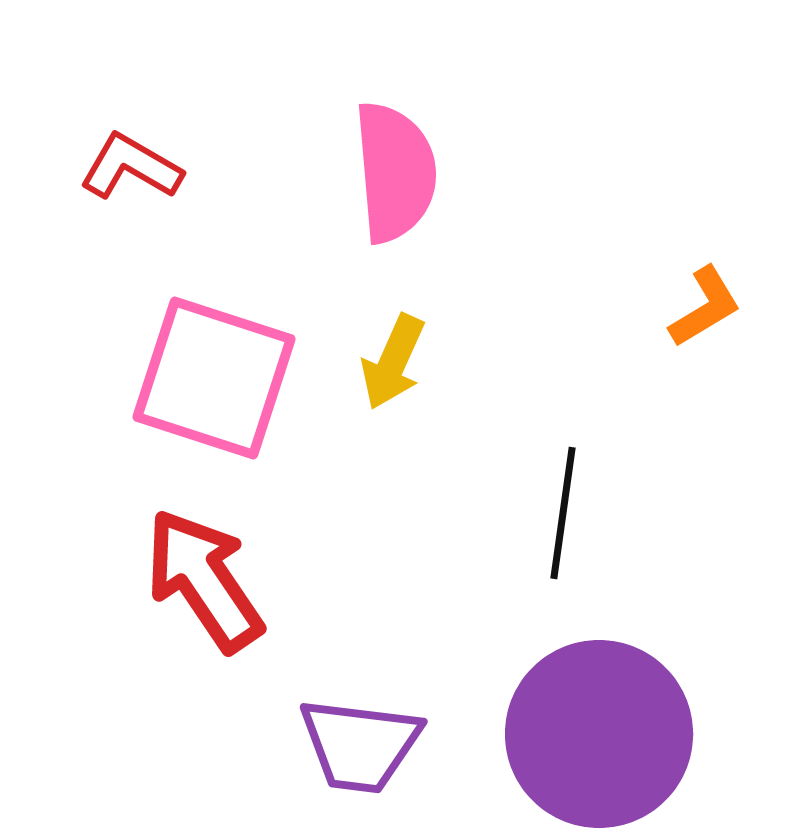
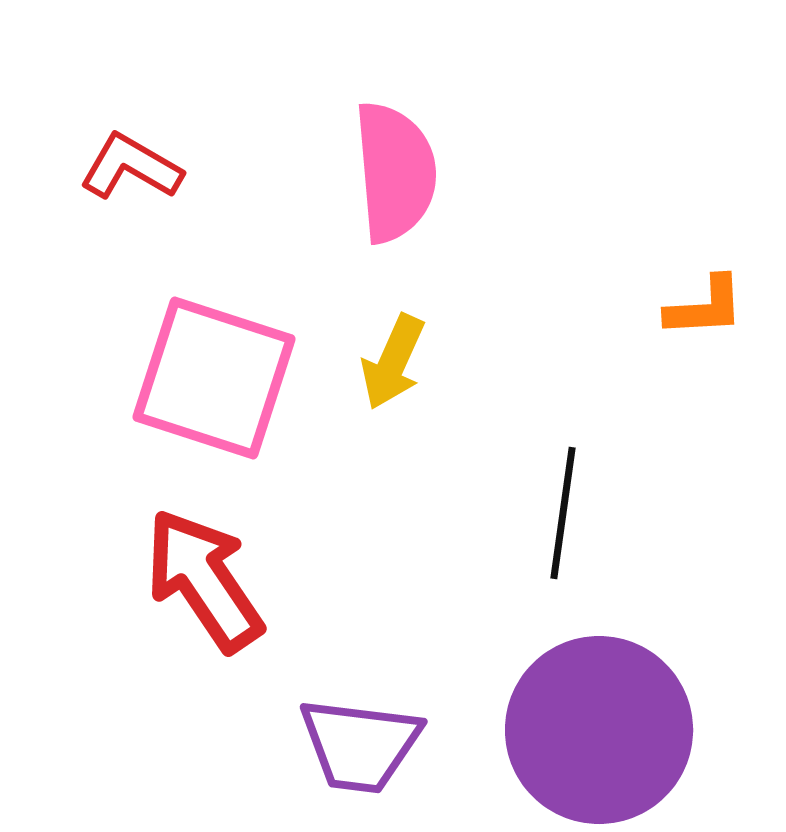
orange L-shape: rotated 28 degrees clockwise
purple circle: moved 4 px up
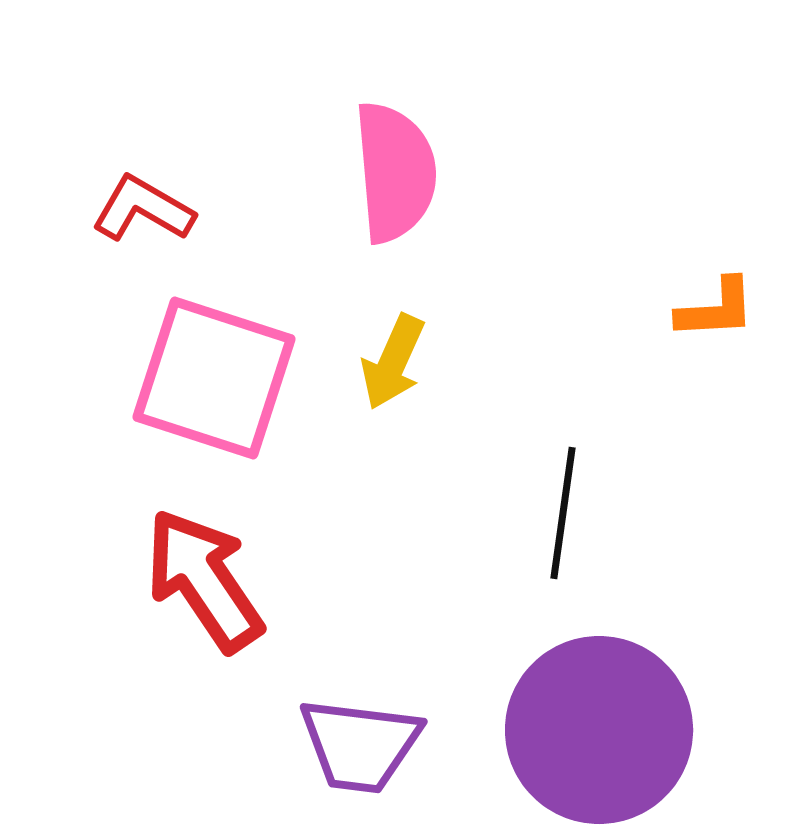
red L-shape: moved 12 px right, 42 px down
orange L-shape: moved 11 px right, 2 px down
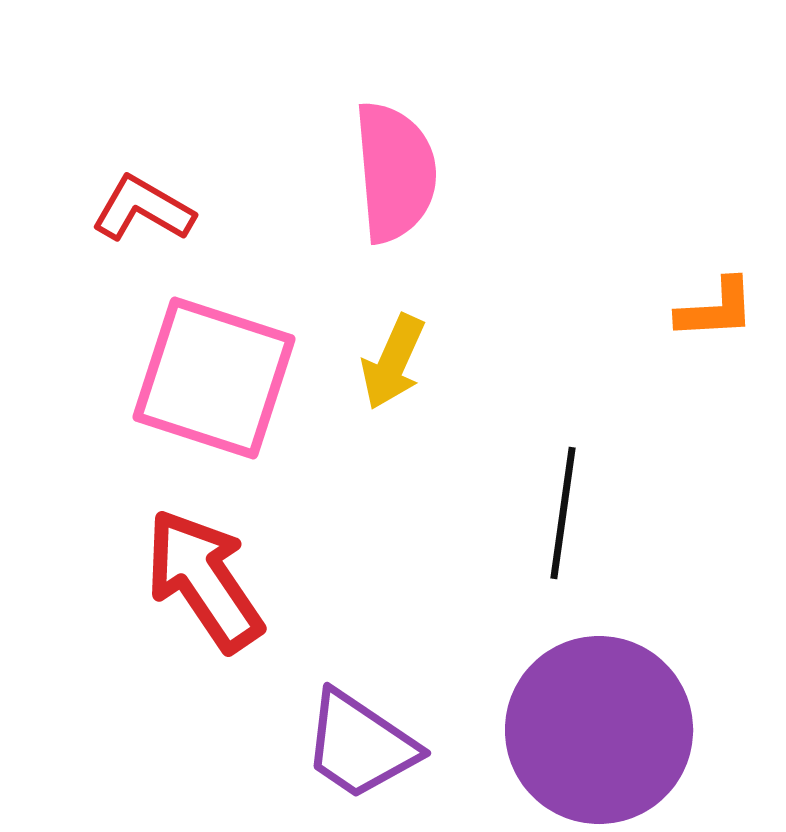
purple trapezoid: rotated 27 degrees clockwise
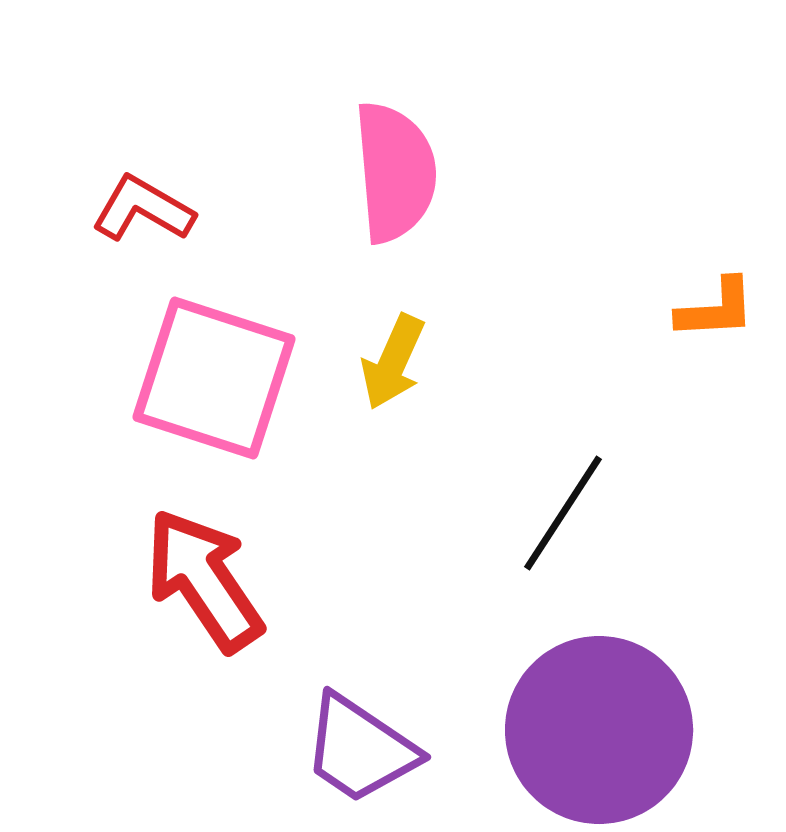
black line: rotated 25 degrees clockwise
purple trapezoid: moved 4 px down
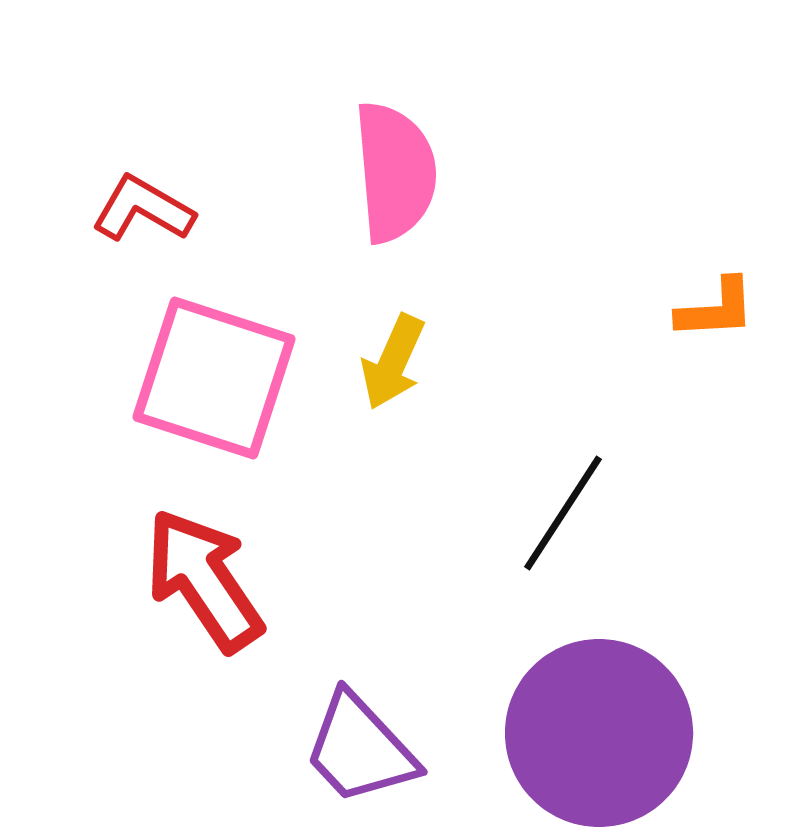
purple circle: moved 3 px down
purple trapezoid: rotated 13 degrees clockwise
